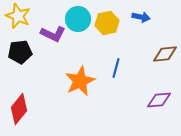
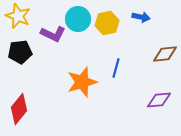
orange star: moved 2 px right, 1 px down; rotated 8 degrees clockwise
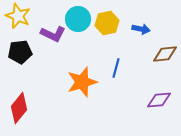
blue arrow: moved 12 px down
red diamond: moved 1 px up
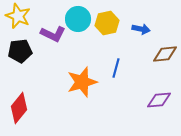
black pentagon: moved 1 px up
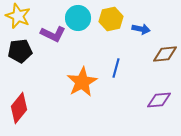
cyan circle: moved 1 px up
yellow hexagon: moved 4 px right, 4 px up
orange star: rotated 12 degrees counterclockwise
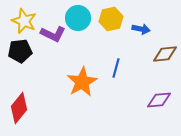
yellow star: moved 6 px right, 5 px down
